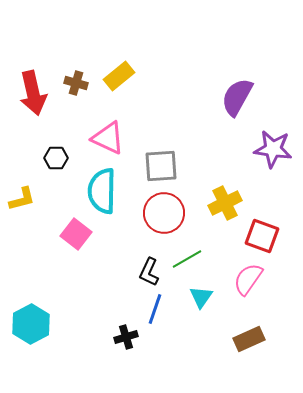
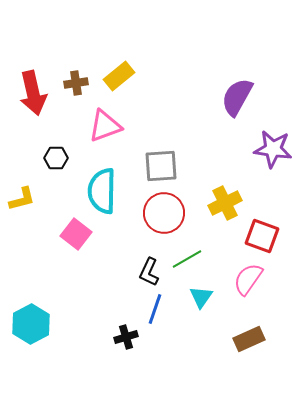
brown cross: rotated 25 degrees counterclockwise
pink triangle: moved 3 px left, 12 px up; rotated 45 degrees counterclockwise
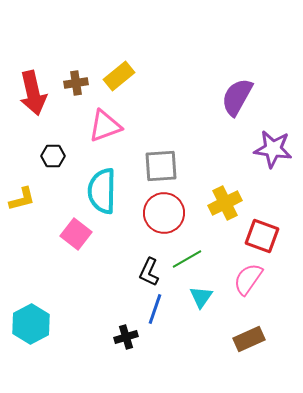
black hexagon: moved 3 px left, 2 px up
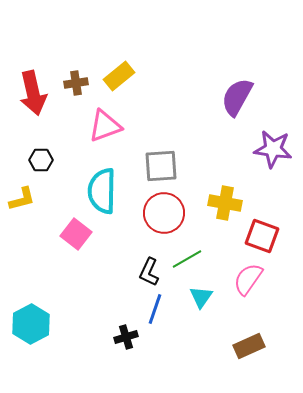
black hexagon: moved 12 px left, 4 px down
yellow cross: rotated 36 degrees clockwise
brown rectangle: moved 7 px down
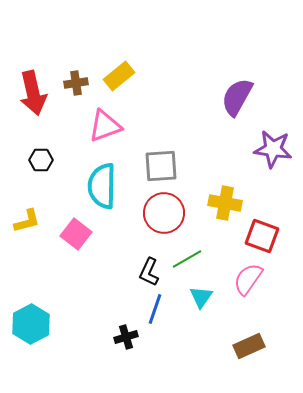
cyan semicircle: moved 5 px up
yellow L-shape: moved 5 px right, 22 px down
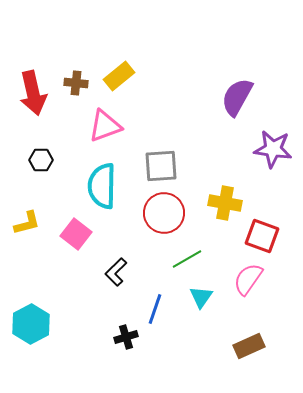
brown cross: rotated 15 degrees clockwise
yellow L-shape: moved 2 px down
black L-shape: moved 33 px left; rotated 20 degrees clockwise
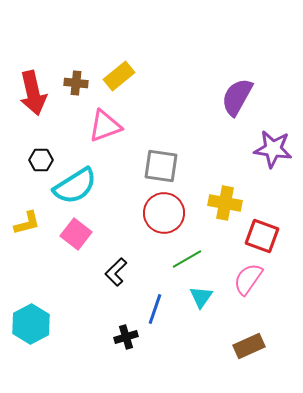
gray square: rotated 12 degrees clockwise
cyan semicircle: moved 27 px left; rotated 123 degrees counterclockwise
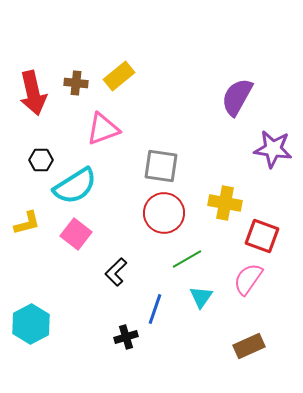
pink triangle: moved 2 px left, 3 px down
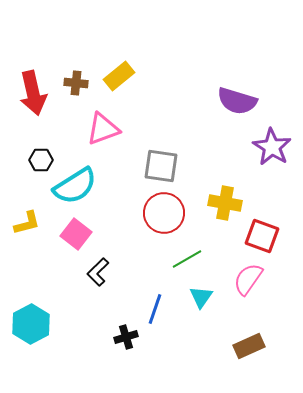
purple semicircle: moved 4 px down; rotated 102 degrees counterclockwise
purple star: moved 1 px left, 2 px up; rotated 24 degrees clockwise
black L-shape: moved 18 px left
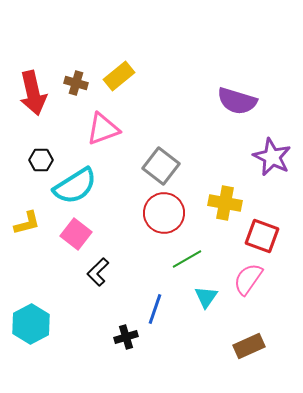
brown cross: rotated 10 degrees clockwise
purple star: moved 10 px down; rotated 6 degrees counterclockwise
gray square: rotated 30 degrees clockwise
cyan triangle: moved 5 px right
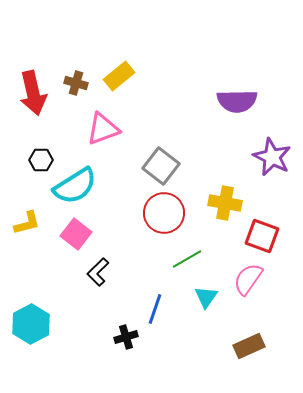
purple semicircle: rotated 18 degrees counterclockwise
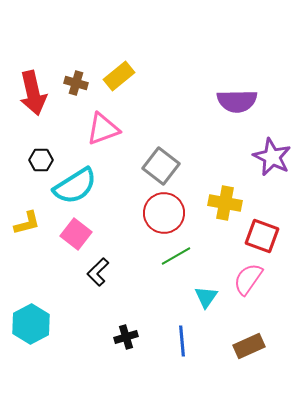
green line: moved 11 px left, 3 px up
blue line: moved 27 px right, 32 px down; rotated 24 degrees counterclockwise
